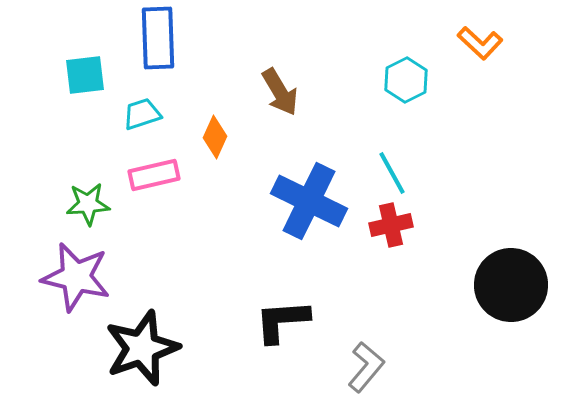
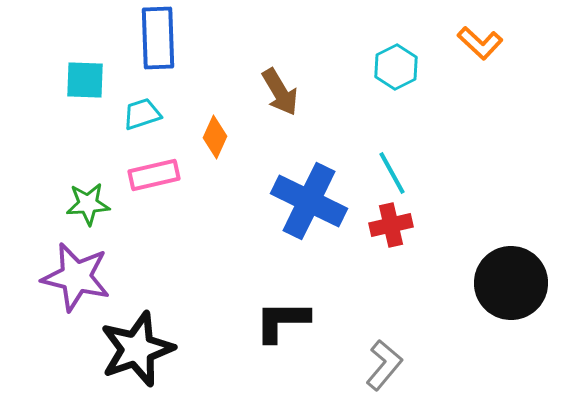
cyan square: moved 5 px down; rotated 9 degrees clockwise
cyan hexagon: moved 10 px left, 13 px up
black circle: moved 2 px up
black L-shape: rotated 4 degrees clockwise
black star: moved 5 px left, 1 px down
gray L-shape: moved 18 px right, 2 px up
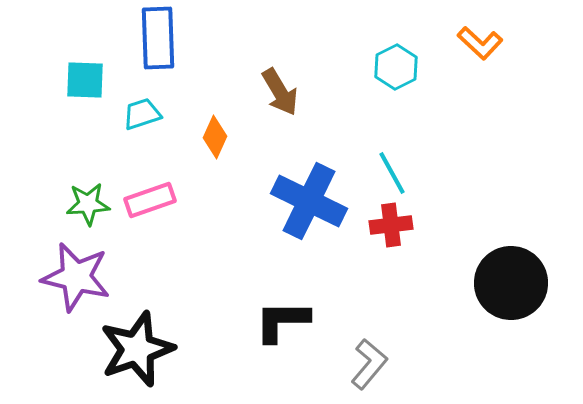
pink rectangle: moved 4 px left, 25 px down; rotated 6 degrees counterclockwise
red cross: rotated 6 degrees clockwise
gray L-shape: moved 15 px left, 1 px up
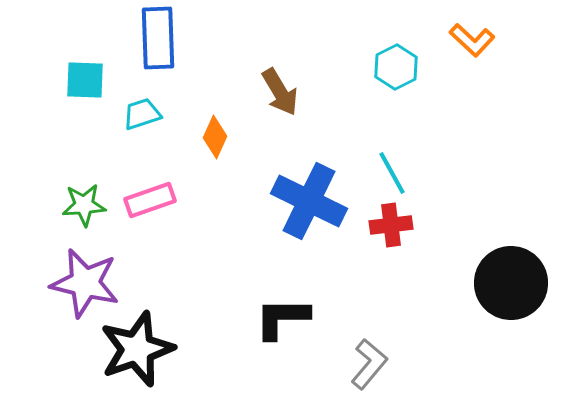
orange L-shape: moved 8 px left, 3 px up
green star: moved 4 px left, 1 px down
purple star: moved 9 px right, 6 px down
black L-shape: moved 3 px up
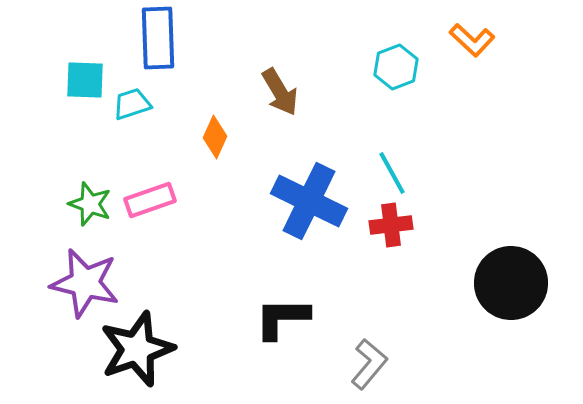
cyan hexagon: rotated 6 degrees clockwise
cyan trapezoid: moved 10 px left, 10 px up
green star: moved 6 px right, 1 px up; rotated 24 degrees clockwise
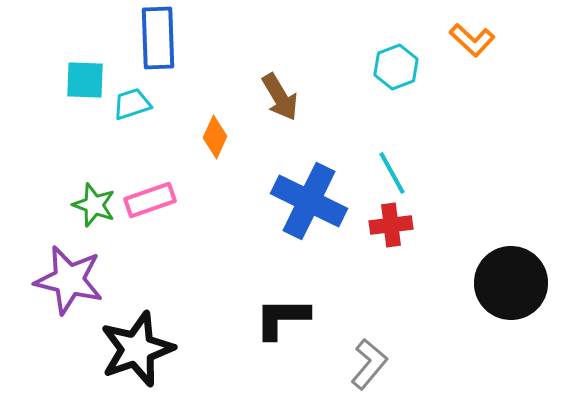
brown arrow: moved 5 px down
green star: moved 4 px right, 1 px down
purple star: moved 16 px left, 3 px up
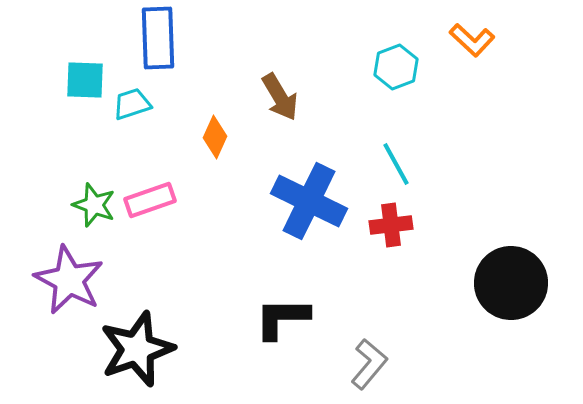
cyan line: moved 4 px right, 9 px up
purple star: rotated 14 degrees clockwise
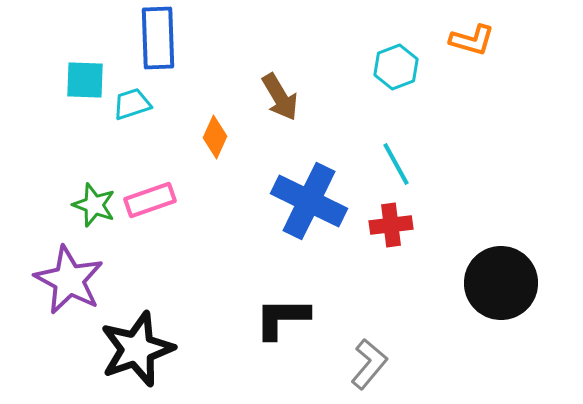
orange L-shape: rotated 27 degrees counterclockwise
black circle: moved 10 px left
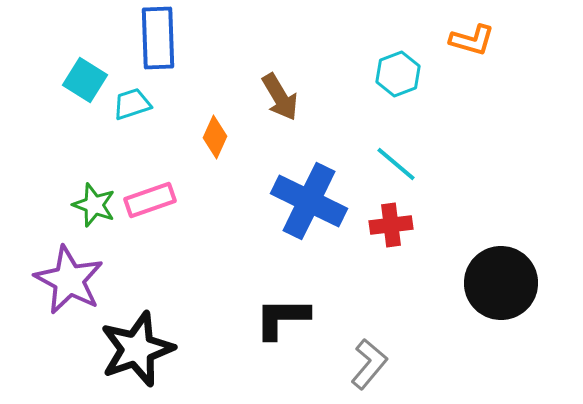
cyan hexagon: moved 2 px right, 7 px down
cyan square: rotated 30 degrees clockwise
cyan line: rotated 21 degrees counterclockwise
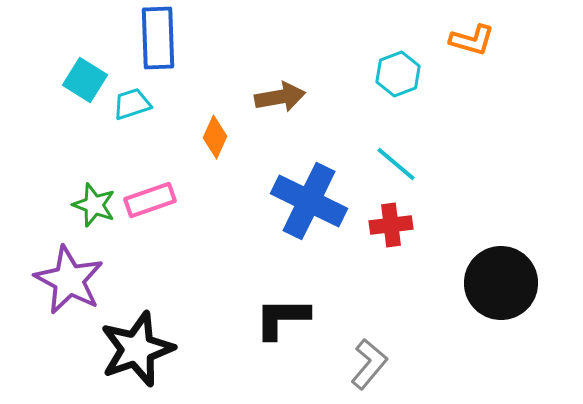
brown arrow: rotated 69 degrees counterclockwise
